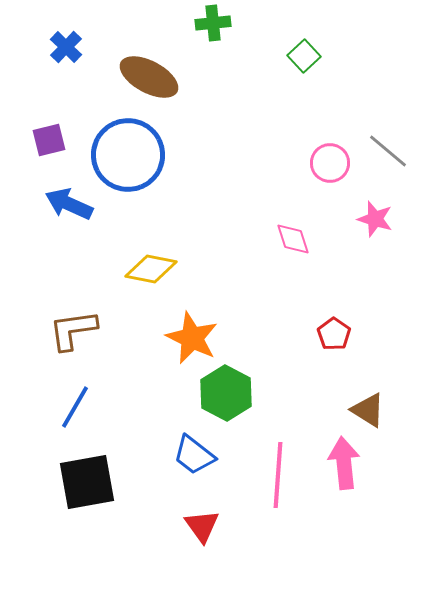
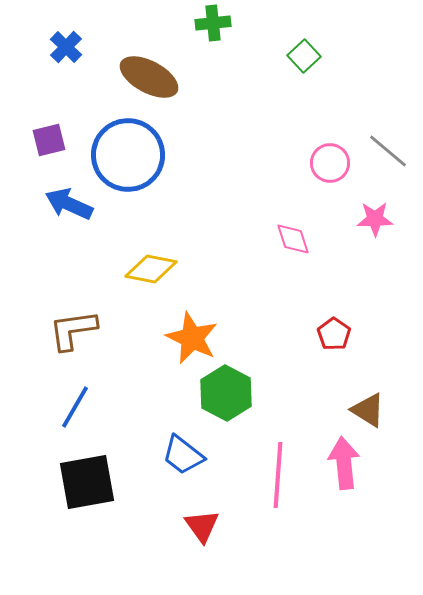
pink star: rotated 18 degrees counterclockwise
blue trapezoid: moved 11 px left
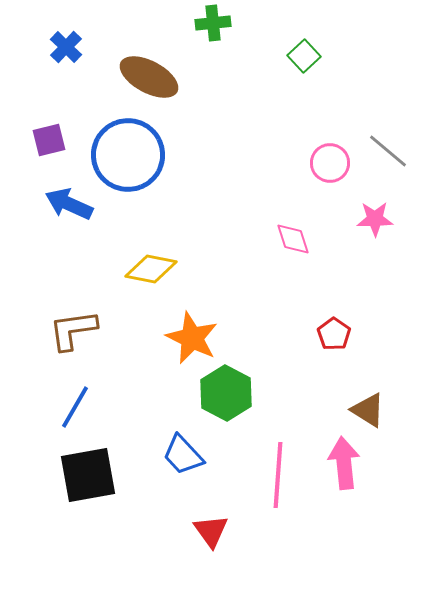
blue trapezoid: rotated 9 degrees clockwise
black square: moved 1 px right, 7 px up
red triangle: moved 9 px right, 5 px down
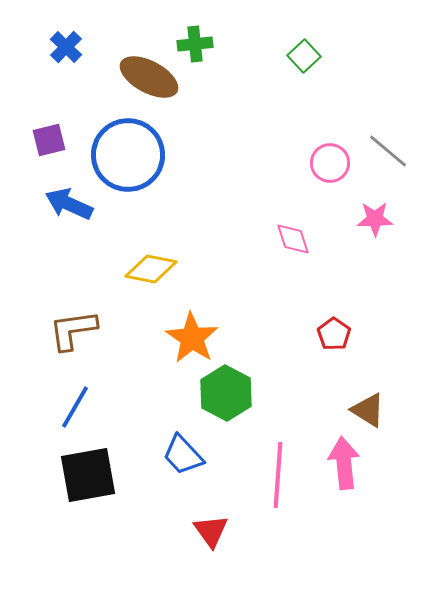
green cross: moved 18 px left, 21 px down
orange star: rotated 8 degrees clockwise
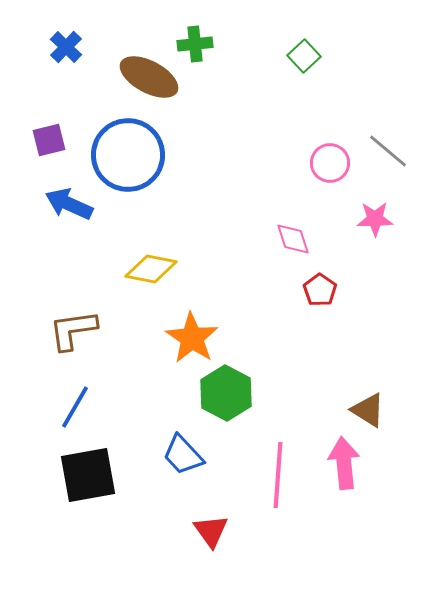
red pentagon: moved 14 px left, 44 px up
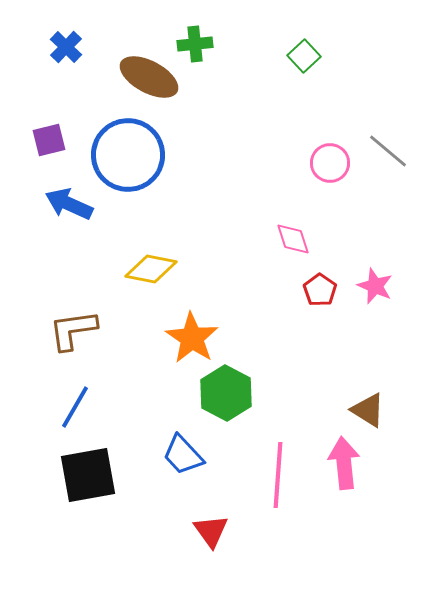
pink star: moved 67 px down; rotated 24 degrees clockwise
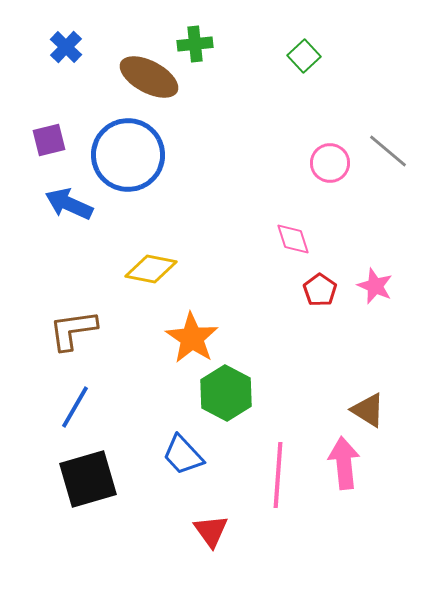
black square: moved 4 px down; rotated 6 degrees counterclockwise
